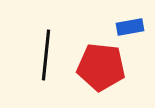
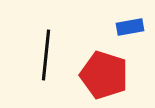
red pentagon: moved 3 px right, 8 px down; rotated 12 degrees clockwise
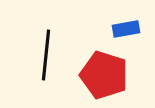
blue rectangle: moved 4 px left, 2 px down
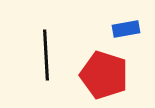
black line: rotated 9 degrees counterclockwise
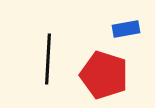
black line: moved 2 px right, 4 px down; rotated 6 degrees clockwise
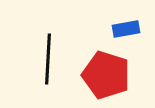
red pentagon: moved 2 px right
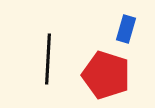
blue rectangle: rotated 64 degrees counterclockwise
